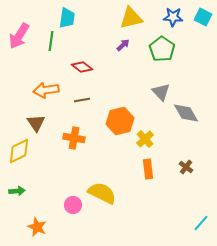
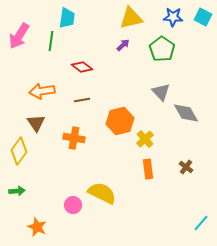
orange arrow: moved 4 px left, 1 px down
yellow diamond: rotated 28 degrees counterclockwise
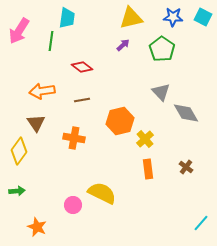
pink arrow: moved 5 px up
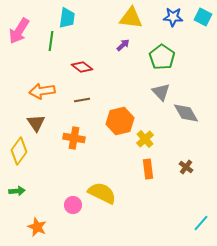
yellow triangle: rotated 20 degrees clockwise
green pentagon: moved 8 px down
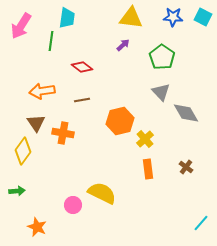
pink arrow: moved 2 px right, 5 px up
orange cross: moved 11 px left, 5 px up
yellow diamond: moved 4 px right
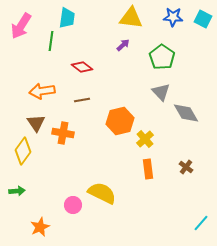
cyan square: moved 2 px down
orange star: moved 3 px right; rotated 24 degrees clockwise
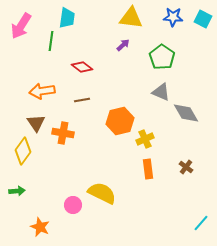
gray triangle: rotated 24 degrees counterclockwise
yellow cross: rotated 18 degrees clockwise
orange star: rotated 24 degrees counterclockwise
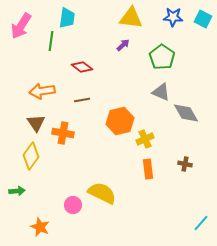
yellow diamond: moved 8 px right, 5 px down
brown cross: moved 1 px left, 3 px up; rotated 24 degrees counterclockwise
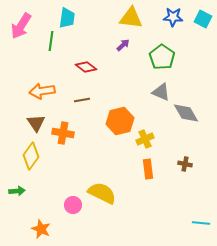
red diamond: moved 4 px right
cyan line: rotated 54 degrees clockwise
orange star: moved 1 px right, 2 px down
